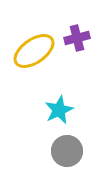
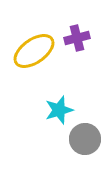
cyan star: rotated 8 degrees clockwise
gray circle: moved 18 px right, 12 px up
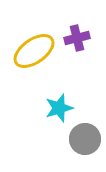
cyan star: moved 2 px up
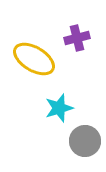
yellow ellipse: moved 8 px down; rotated 66 degrees clockwise
gray circle: moved 2 px down
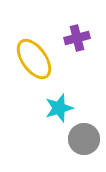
yellow ellipse: rotated 24 degrees clockwise
gray circle: moved 1 px left, 2 px up
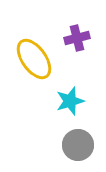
cyan star: moved 11 px right, 7 px up
gray circle: moved 6 px left, 6 px down
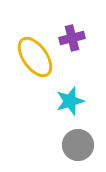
purple cross: moved 5 px left
yellow ellipse: moved 1 px right, 2 px up
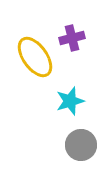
gray circle: moved 3 px right
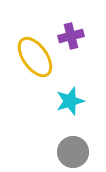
purple cross: moved 1 px left, 2 px up
gray circle: moved 8 px left, 7 px down
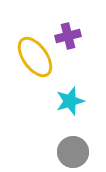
purple cross: moved 3 px left
